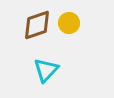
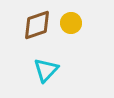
yellow circle: moved 2 px right
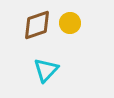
yellow circle: moved 1 px left
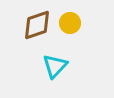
cyan triangle: moved 9 px right, 4 px up
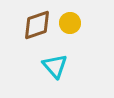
cyan triangle: rotated 24 degrees counterclockwise
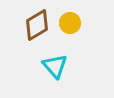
brown diamond: rotated 12 degrees counterclockwise
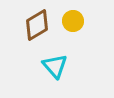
yellow circle: moved 3 px right, 2 px up
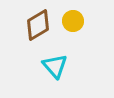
brown diamond: moved 1 px right
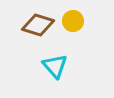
brown diamond: rotated 48 degrees clockwise
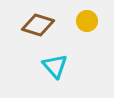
yellow circle: moved 14 px right
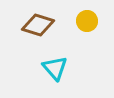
cyan triangle: moved 2 px down
